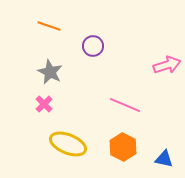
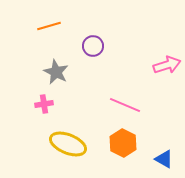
orange line: rotated 35 degrees counterclockwise
gray star: moved 6 px right
pink cross: rotated 36 degrees clockwise
orange hexagon: moved 4 px up
blue triangle: rotated 18 degrees clockwise
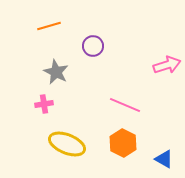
yellow ellipse: moved 1 px left
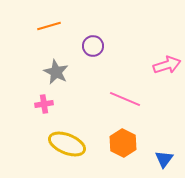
pink line: moved 6 px up
blue triangle: rotated 36 degrees clockwise
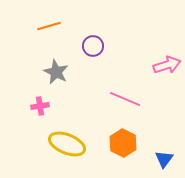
pink cross: moved 4 px left, 2 px down
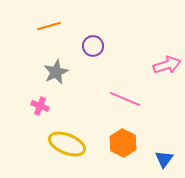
gray star: rotated 20 degrees clockwise
pink cross: rotated 30 degrees clockwise
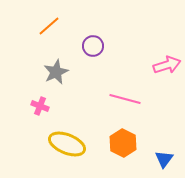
orange line: rotated 25 degrees counterclockwise
pink line: rotated 8 degrees counterclockwise
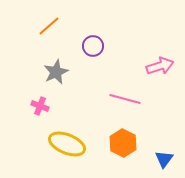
pink arrow: moved 7 px left, 1 px down
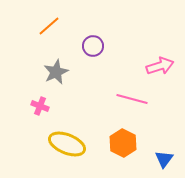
pink line: moved 7 px right
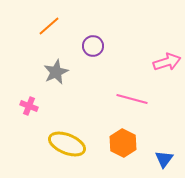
pink arrow: moved 7 px right, 4 px up
pink cross: moved 11 px left
